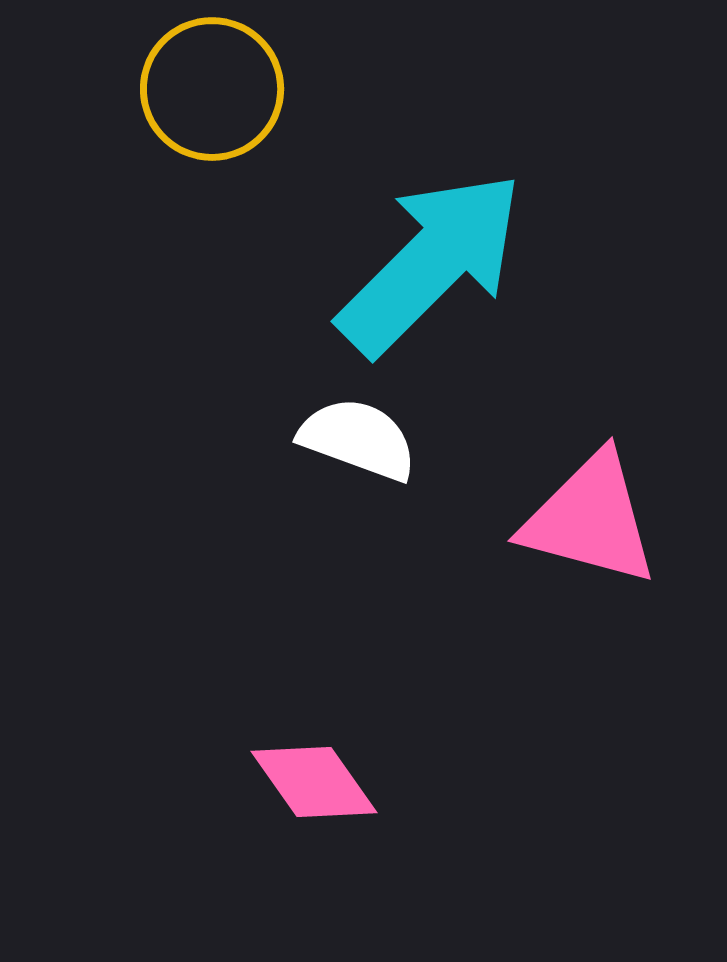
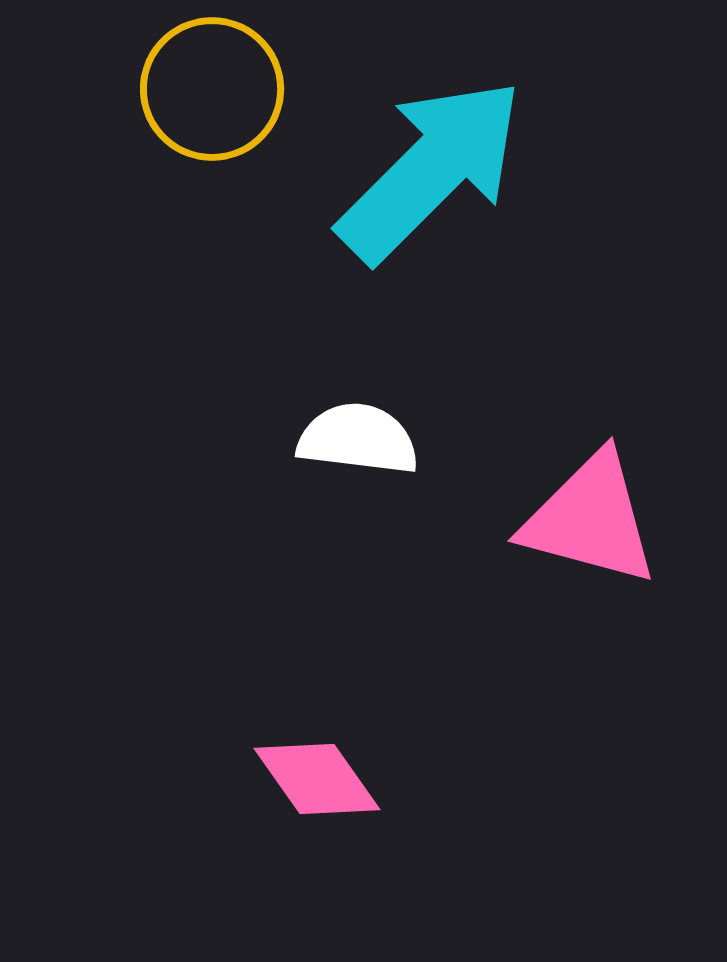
cyan arrow: moved 93 px up
white semicircle: rotated 13 degrees counterclockwise
pink diamond: moved 3 px right, 3 px up
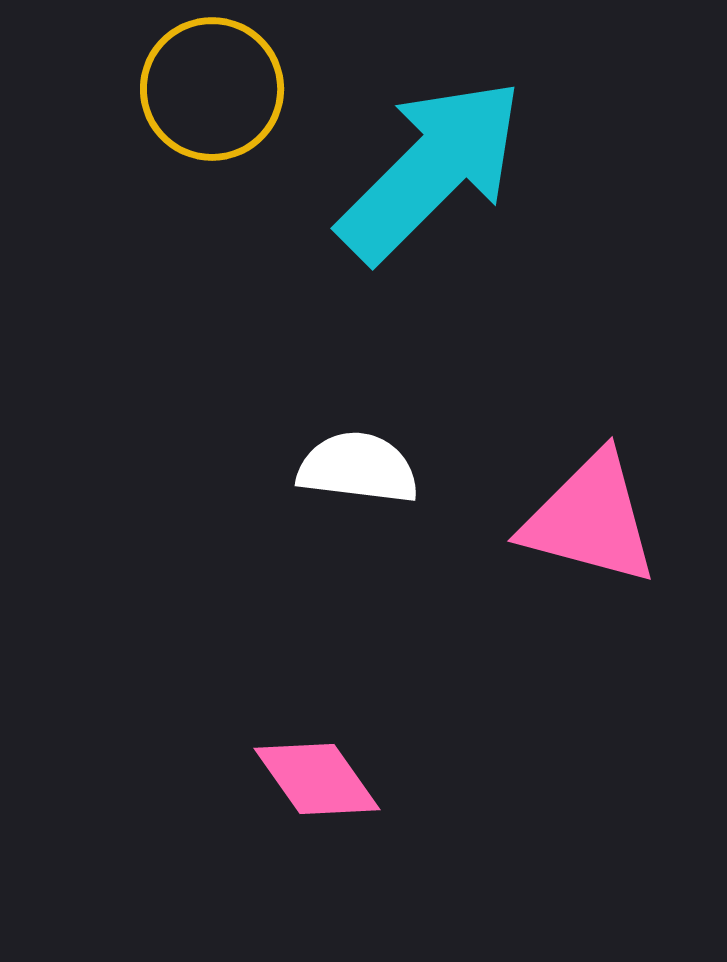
white semicircle: moved 29 px down
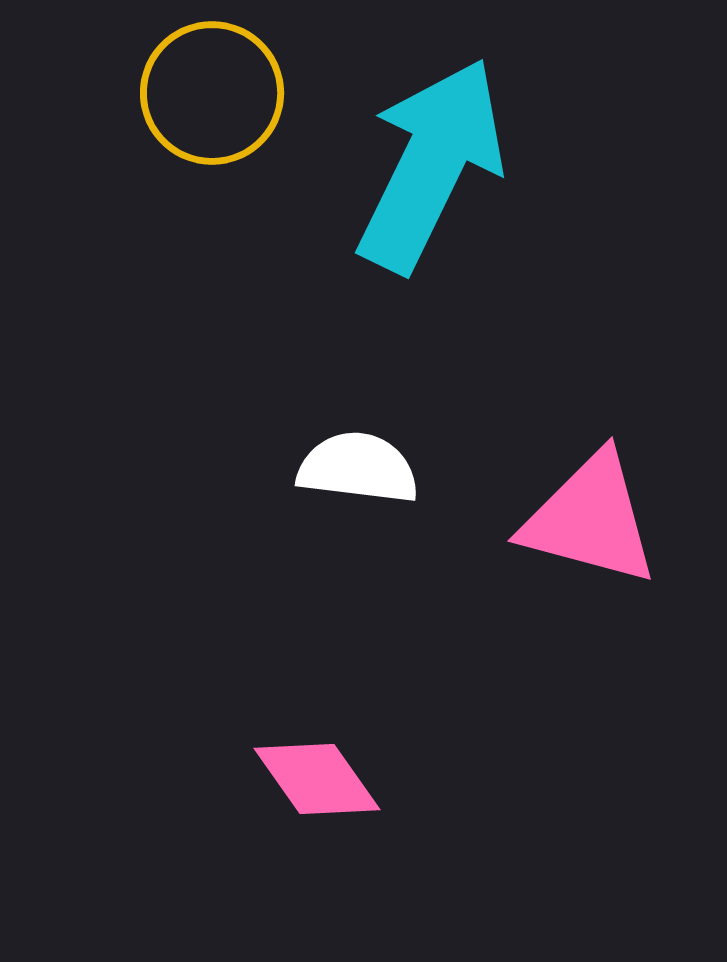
yellow circle: moved 4 px down
cyan arrow: moved 5 px up; rotated 19 degrees counterclockwise
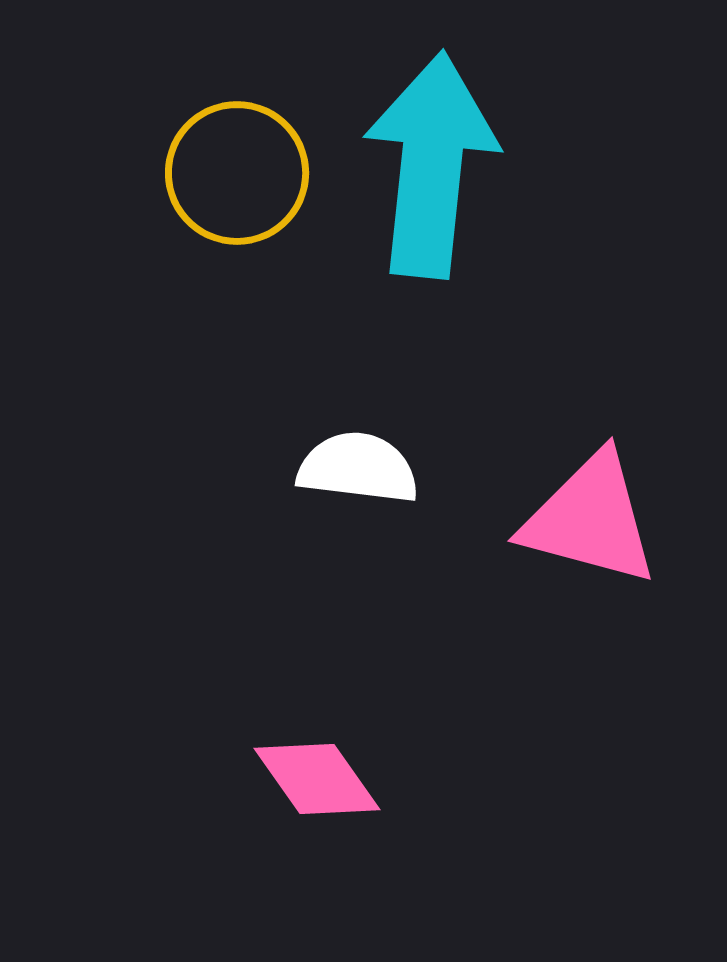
yellow circle: moved 25 px right, 80 px down
cyan arrow: rotated 20 degrees counterclockwise
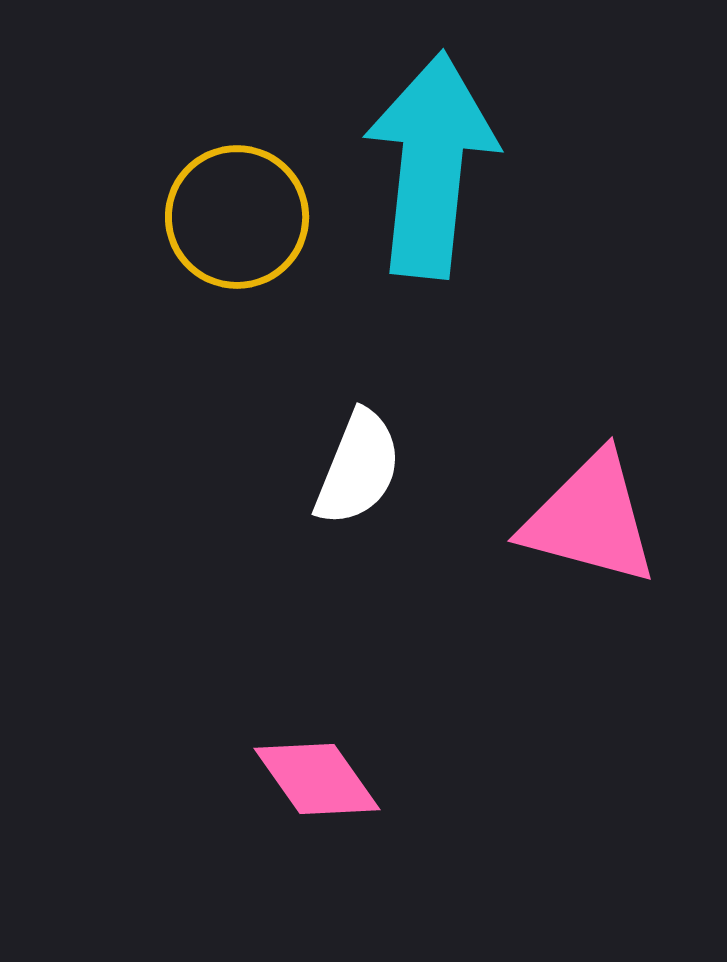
yellow circle: moved 44 px down
white semicircle: rotated 105 degrees clockwise
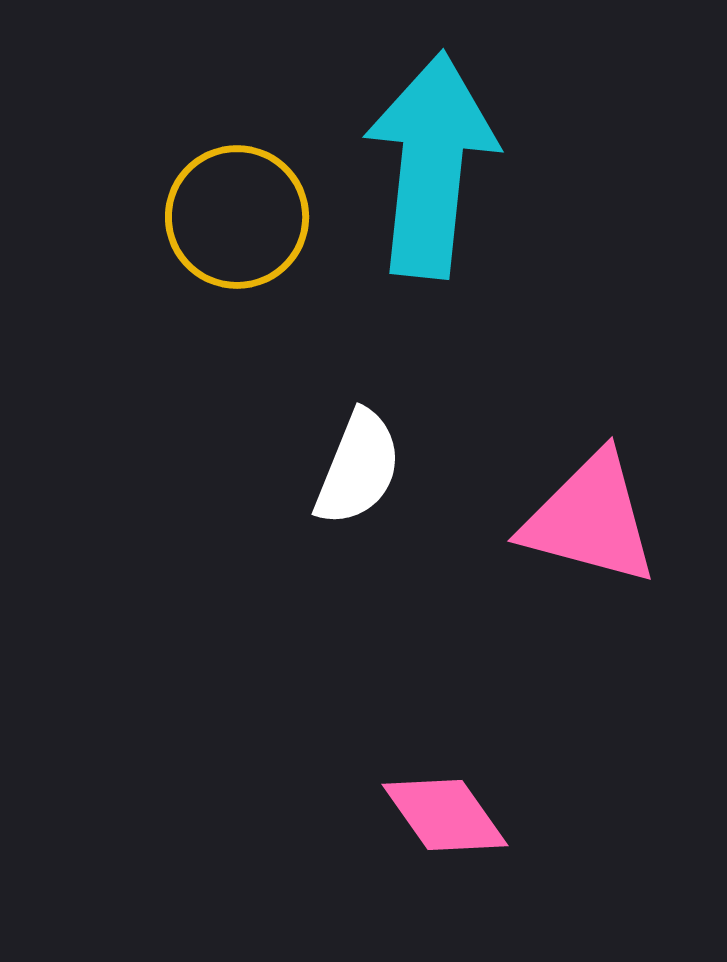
pink diamond: moved 128 px right, 36 px down
